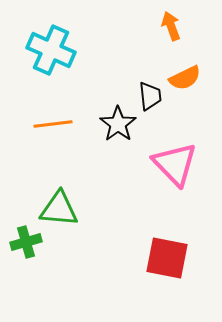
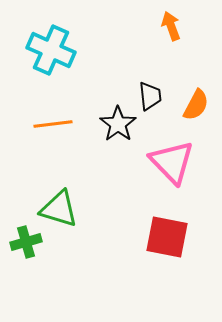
orange semicircle: moved 11 px right, 27 px down; rotated 36 degrees counterclockwise
pink triangle: moved 3 px left, 2 px up
green triangle: rotated 12 degrees clockwise
red square: moved 21 px up
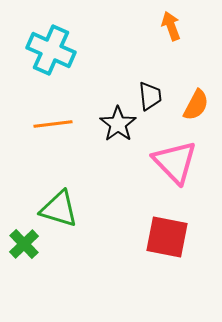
pink triangle: moved 3 px right
green cross: moved 2 px left, 2 px down; rotated 28 degrees counterclockwise
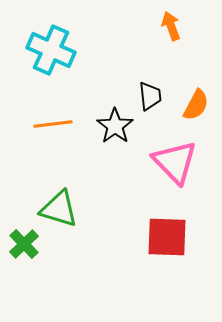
black star: moved 3 px left, 2 px down
red square: rotated 9 degrees counterclockwise
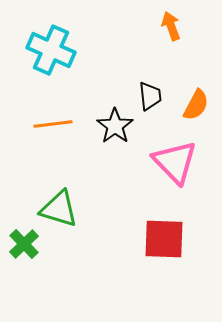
red square: moved 3 px left, 2 px down
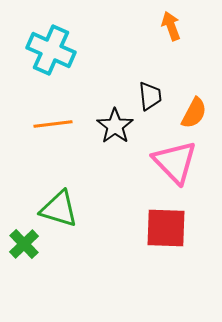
orange semicircle: moved 2 px left, 8 px down
red square: moved 2 px right, 11 px up
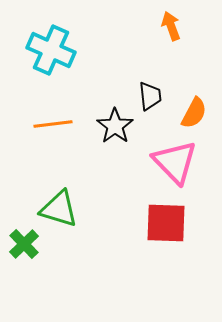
red square: moved 5 px up
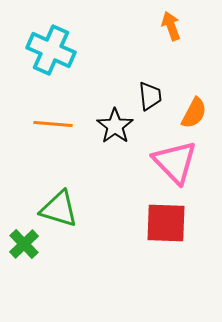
orange line: rotated 12 degrees clockwise
